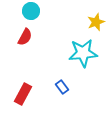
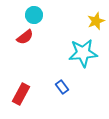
cyan circle: moved 3 px right, 4 px down
yellow star: moved 1 px up
red semicircle: rotated 24 degrees clockwise
red rectangle: moved 2 px left
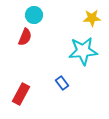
yellow star: moved 4 px left, 3 px up; rotated 18 degrees clockwise
red semicircle: rotated 30 degrees counterclockwise
cyan star: moved 2 px up
blue rectangle: moved 4 px up
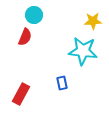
yellow star: moved 1 px right, 3 px down
cyan star: rotated 12 degrees clockwise
blue rectangle: rotated 24 degrees clockwise
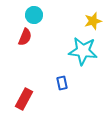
yellow star: rotated 12 degrees counterclockwise
red rectangle: moved 3 px right, 5 px down
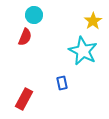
yellow star: rotated 18 degrees counterclockwise
cyan star: rotated 20 degrees clockwise
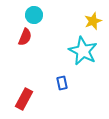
yellow star: rotated 12 degrees clockwise
